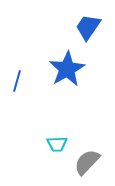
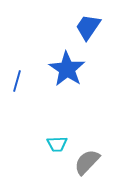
blue star: rotated 9 degrees counterclockwise
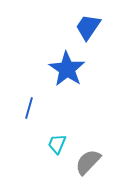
blue line: moved 12 px right, 27 px down
cyan trapezoid: rotated 115 degrees clockwise
gray semicircle: moved 1 px right
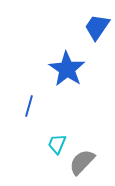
blue trapezoid: moved 9 px right
blue line: moved 2 px up
gray semicircle: moved 6 px left
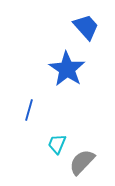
blue trapezoid: moved 11 px left; rotated 104 degrees clockwise
blue line: moved 4 px down
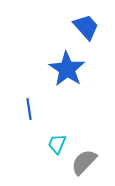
blue line: moved 1 px up; rotated 25 degrees counterclockwise
gray semicircle: moved 2 px right
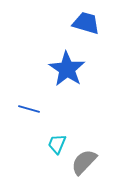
blue trapezoid: moved 4 px up; rotated 32 degrees counterclockwise
blue line: rotated 65 degrees counterclockwise
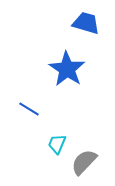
blue line: rotated 15 degrees clockwise
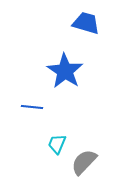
blue star: moved 2 px left, 2 px down
blue line: moved 3 px right, 2 px up; rotated 25 degrees counterclockwise
